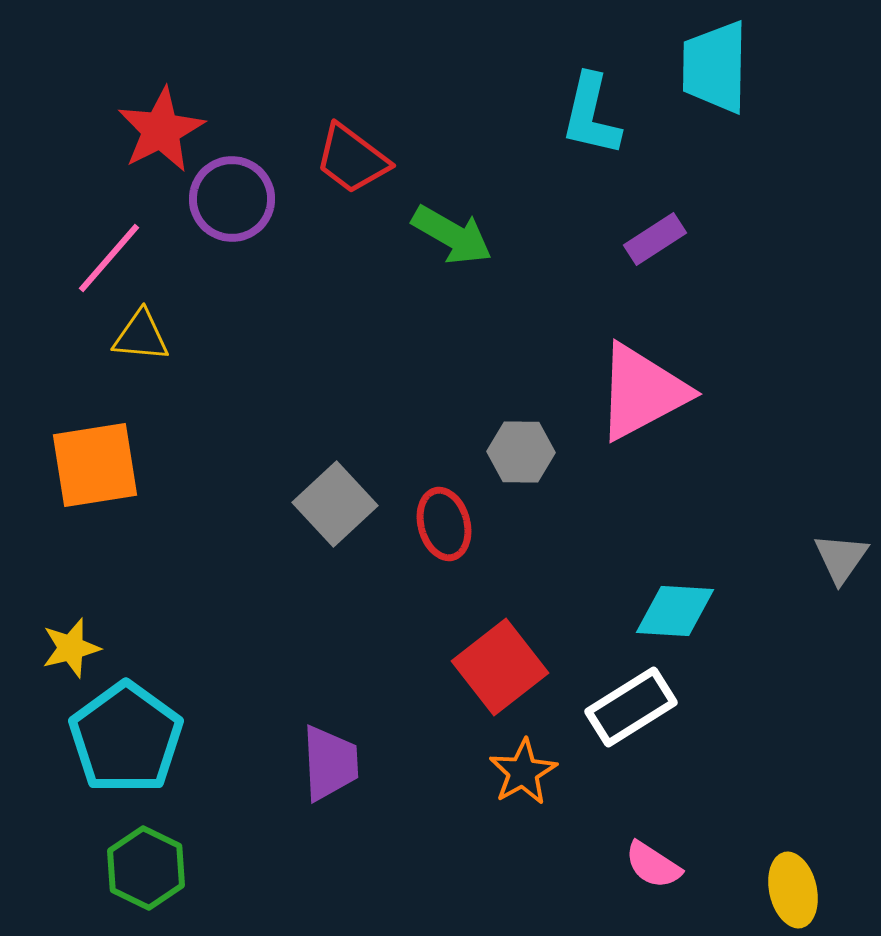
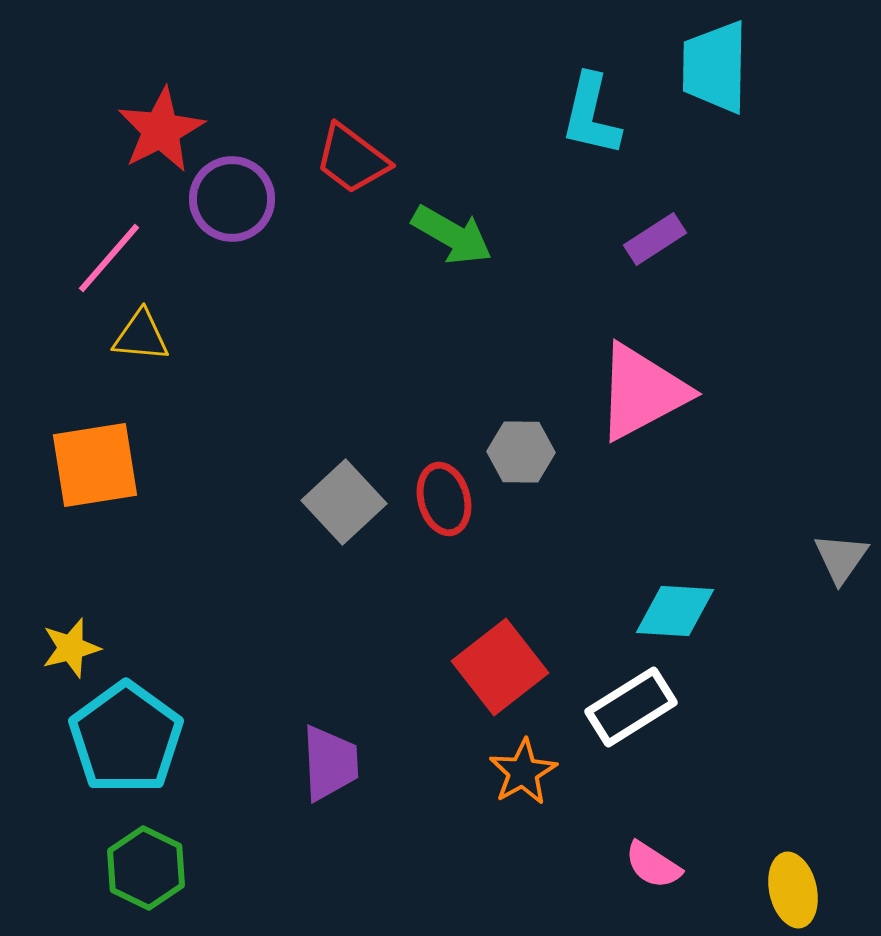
gray square: moved 9 px right, 2 px up
red ellipse: moved 25 px up
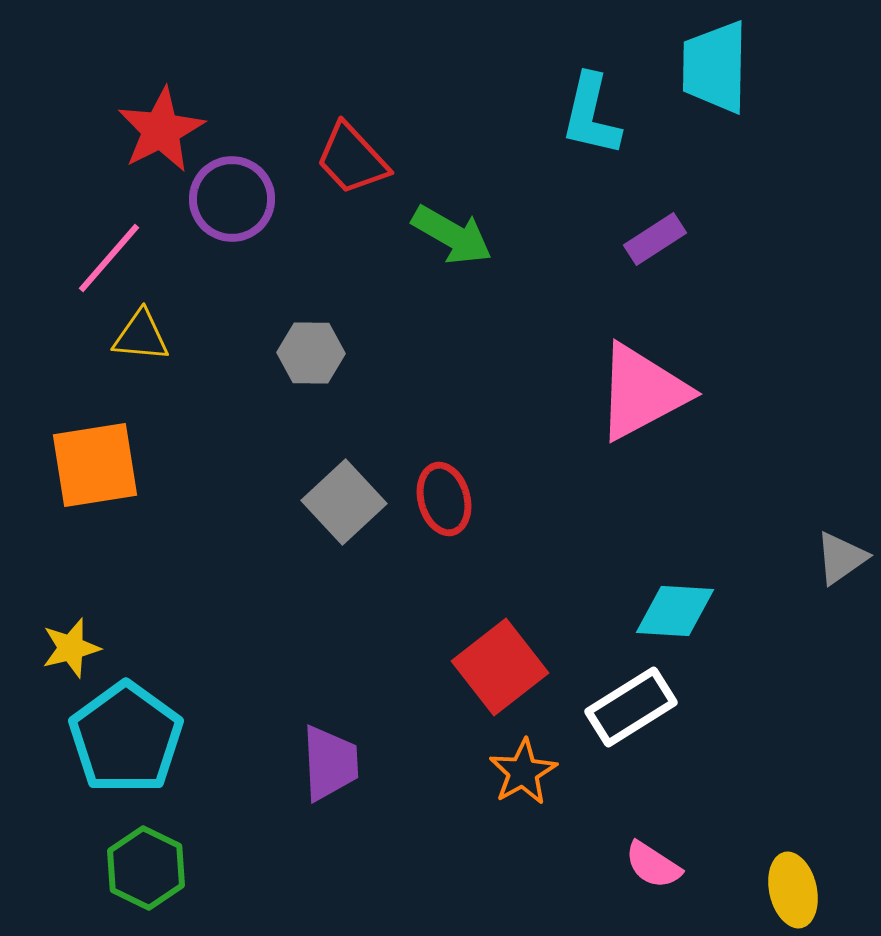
red trapezoid: rotated 10 degrees clockwise
gray hexagon: moved 210 px left, 99 px up
gray triangle: rotated 20 degrees clockwise
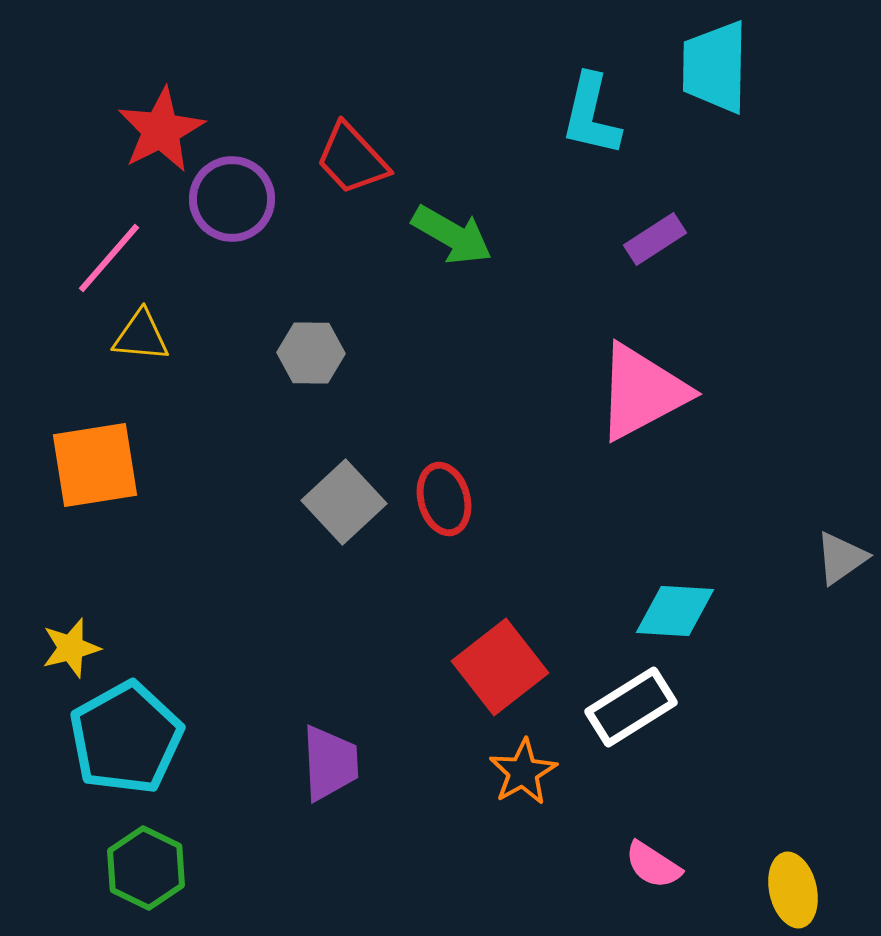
cyan pentagon: rotated 7 degrees clockwise
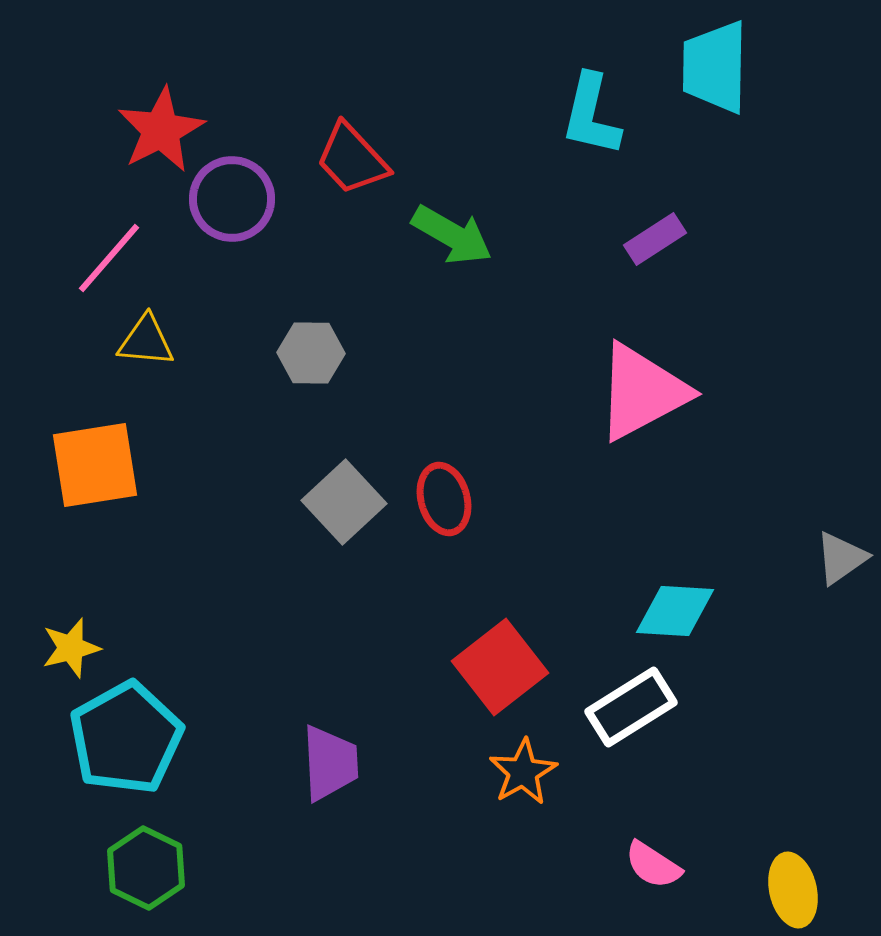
yellow triangle: moved 5 px right, 5 px down
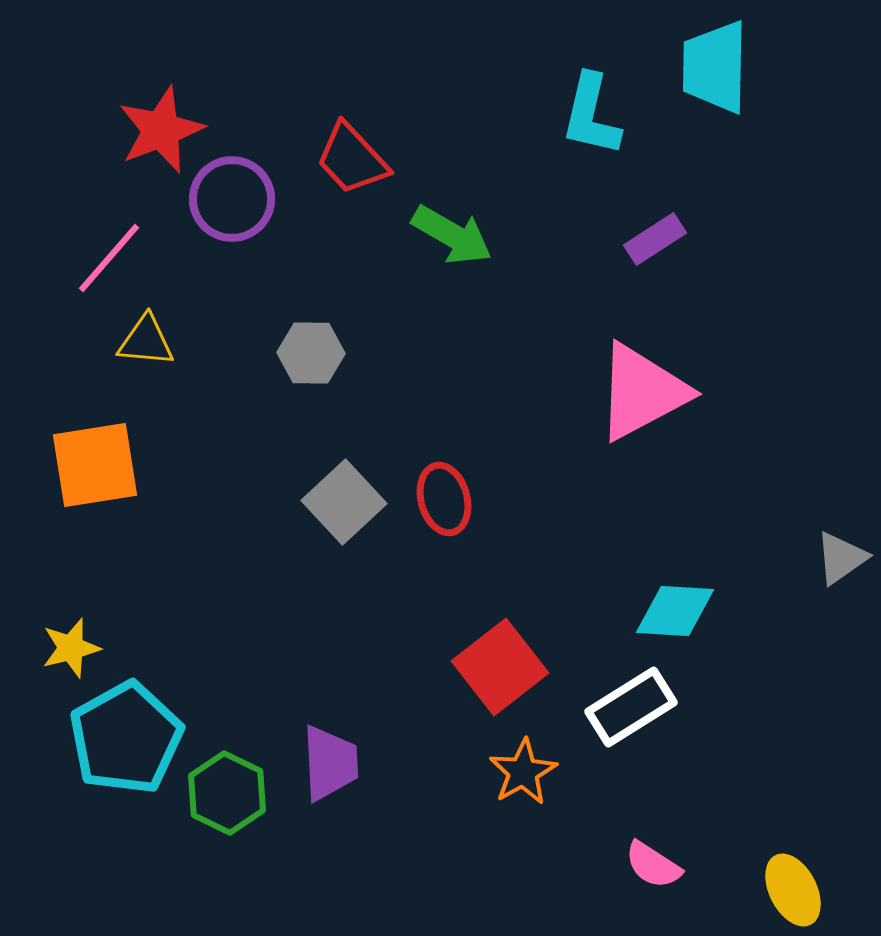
red star: rotated 6 degrees clockwise
green hexagon: moved 81 px right, 75 px up
yellow ellipse: rotated 14 degrees counterclockwise
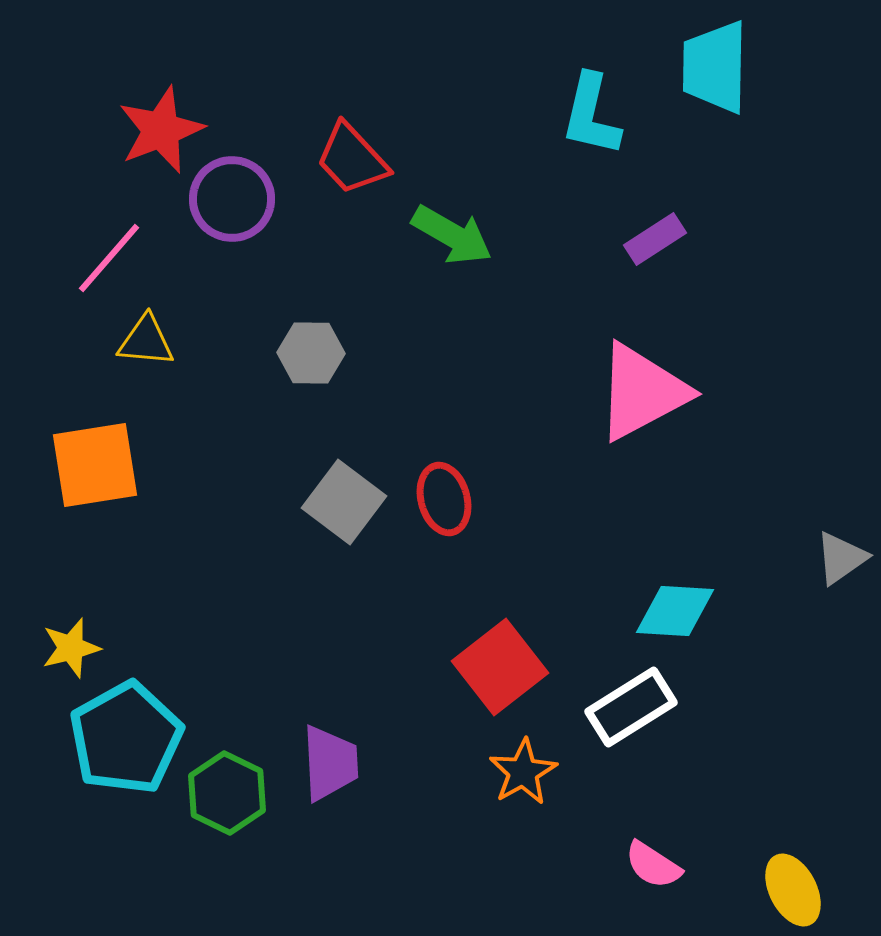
gray square: rotated 10 degrees counterclockwise
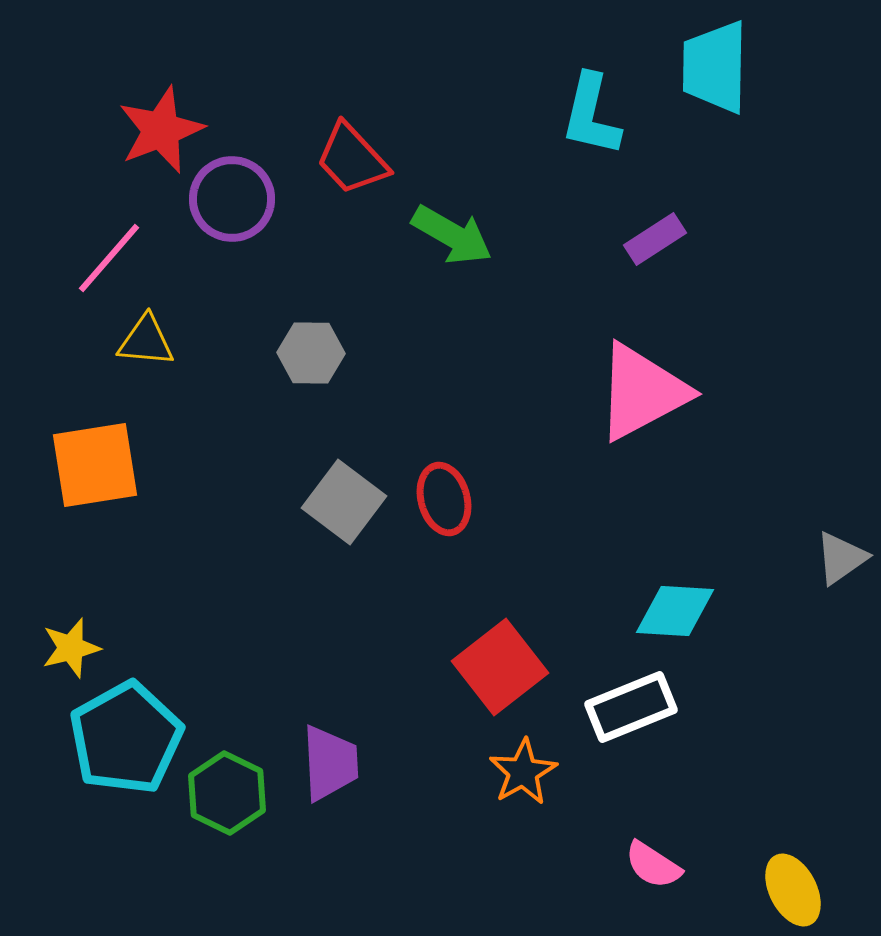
white rectangle: rotated 10 degrees clockwise
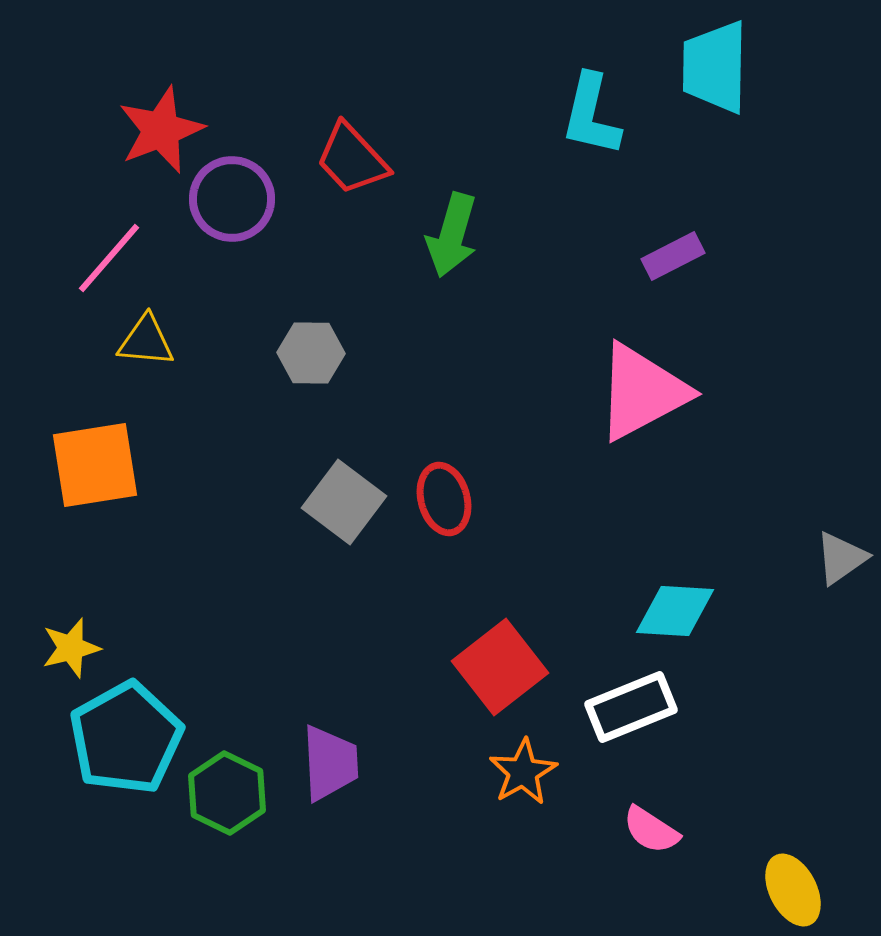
green arrow: rotated 76 degrees clockwise
purple rectangle: moved 18 px right, 17 px down; rotated 6 degrees clockwise
pink semicircle: moved 2 px left, 35 px up
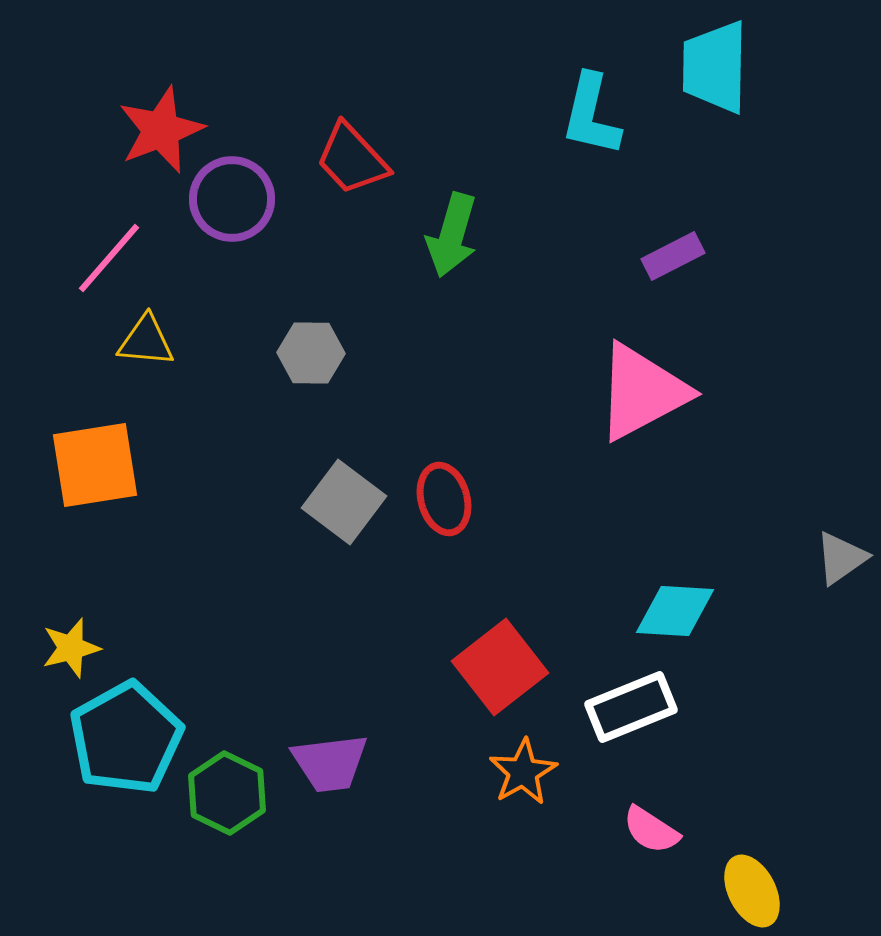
purple trapezoid: rotated 86 degrees clockwise
yellow ellipse: moved 41 px left, 1 px down
